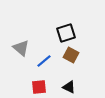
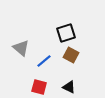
red square: rotated 21 degrees clockwise
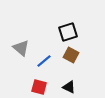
black square: moved 2 px right, 1 px up
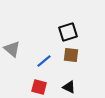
gray triangle: moved 9 px left, 1 px down
brown square: rotated 21 degrees counterclockwise
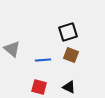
brown square: rotated 14 degrees clockwise
blue line: moved 1 px left, 1 px up; rotated 35 degrees clockwise
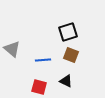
black triangle: moved 3 px left, 6 px up
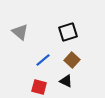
gray triangle: moved 8 px right, 17 px up
brown square: moved 1 px right, 5 px down; rotated 21 degrees clockwise
blue line: rotated 35 degrees counterclockwise
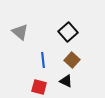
black square: rotated 24 degrees counterclockwise
blue line: rotated 56 degrees counterclockwise
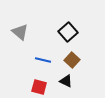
blue line: rotated 70 degrees counterclockwise
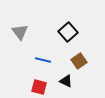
gray triangle: rotated 12 degrees clockwise
brown square: moved 7 px right, 1 px down; rotated 14 degrees clockwise
